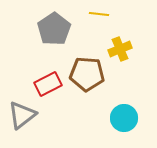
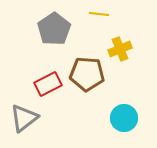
gray triangle: moved 2 px right, 3 px down
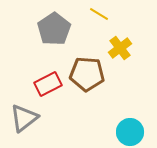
yellow line: rotated 24 degrees clockwise
yellow cross: moved 1 px up; rotated 15 degrees counterclockwise
cyan circle: moved 6 px right, 14 px down
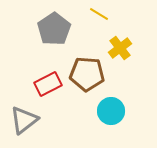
gray triangle: moved 2 px down
cyan circle: moved 19 px left, 21 px up
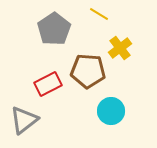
brown pentagon: moved 1 px right, 3 px up
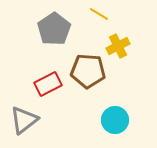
yellow cross: moved 2 px left, 2 px up; rotated 10 degrees clockwise
cyan circle: moved 4 px right, 9 px down
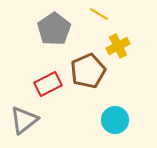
brown pentagon: rotated 28 degrees counterclockwise
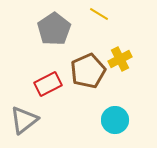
yellow cross: moved 2 px right, 13 px down
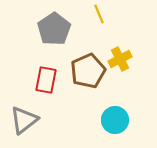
yellow line: rotated 36 degrees clockwise
red rectangle: moved 2 px left, 4 px up; rotated 52 degrees counterclockwise
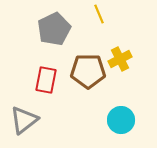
gray pentagon: rotated 8 degrees clockwise
brown pentagon: rotated 24 degrees clockwise
cyan circle: moved 6 px right
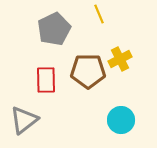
red rectangle: rotated 12 degrees counterclockwise
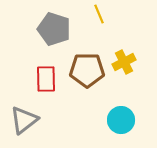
gray pentagon: rotated 28 degrees counterclockwise
yellow cross: moved 4 px right, 3 px down
brown pentagon: moved 1 px left, 1 px up
red rectangle: moved 1 px up
